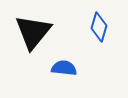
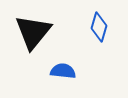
blue semicircle: moved 1 px left, 3 px down
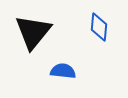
blue diamond: rotated 12 degrees counterclockwise
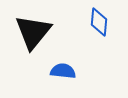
blue diamond: moved 5 px up
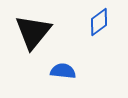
blue diamond: rotated 48 degrees clockwise
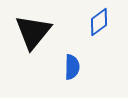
blue semicircle: moved 9 px right, 4 px up; rotated 85 degrees clockwise
